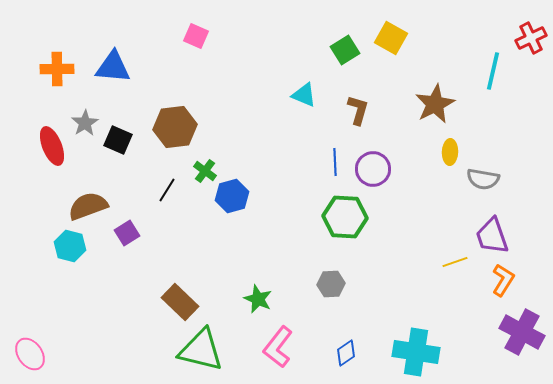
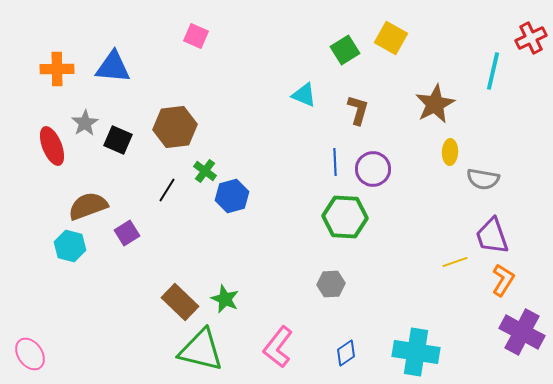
green star: moved 33 px left
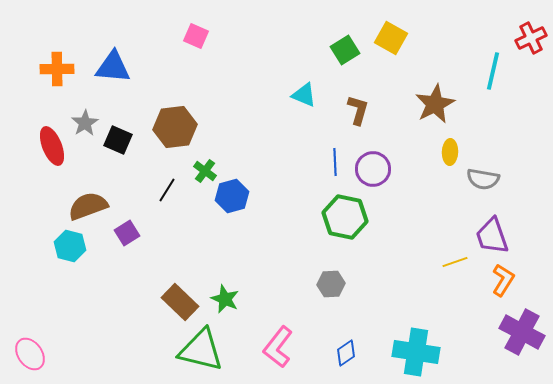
green hexagon: rotated 9 degrees clockwise
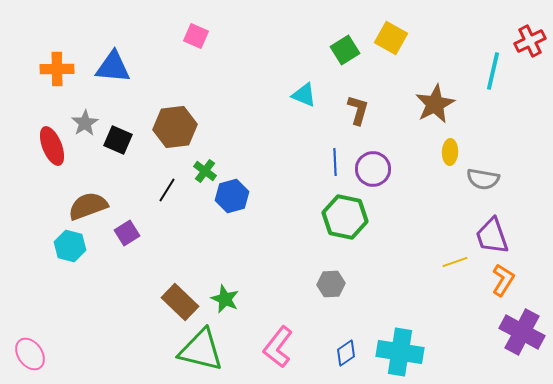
red cross: moved 1 px left, 3 px down
cyan cross: moved 16 px left
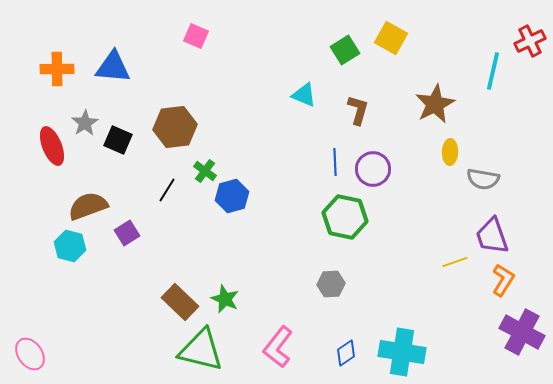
cyan cross: moved 2 px right
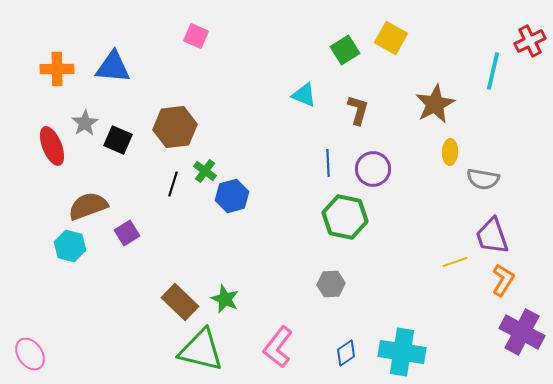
blue line: moved 7 px left, 1 px down
black line: moved 6 px right, 6 px up; rotated 15 degrees counterclockwise
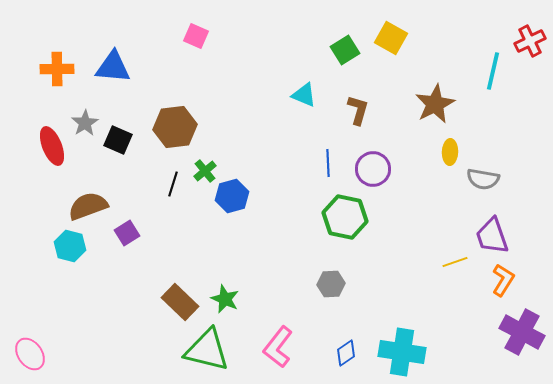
green cross: rotated 15 degrees clockwise
green triangle: moved 6 px right
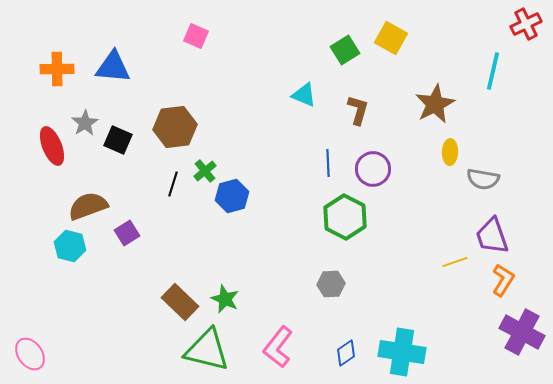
red cross: moved 4 px left, 17 px up
green hexagon: rotated 15 degrees clockwise
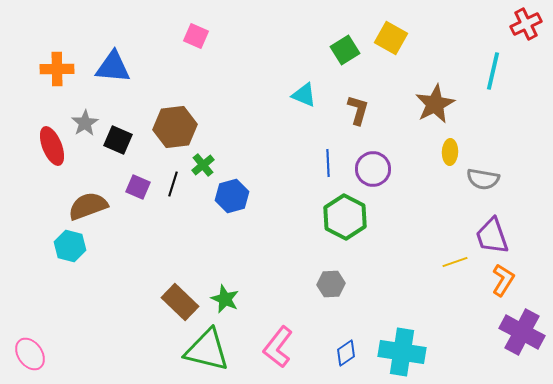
green cross: moved 2 px left, 6 px up
purple square: moved 11 px right, 46 px up; rotated 35 degrees counterclockwise
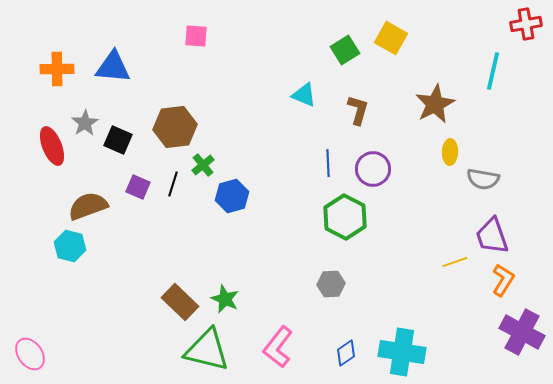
red cross: rotated 16 degrees clockwise
pink square: rotated 20 degrees counterclockwise
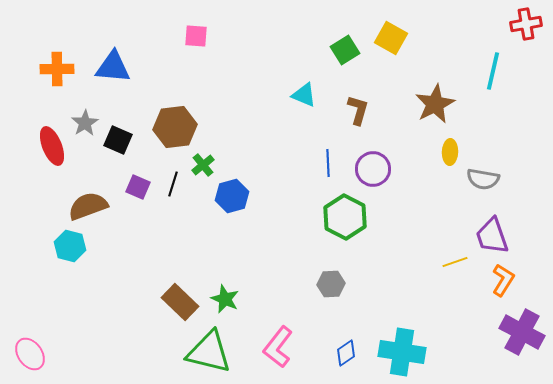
green triangle: moved 2 px right, 2 px down
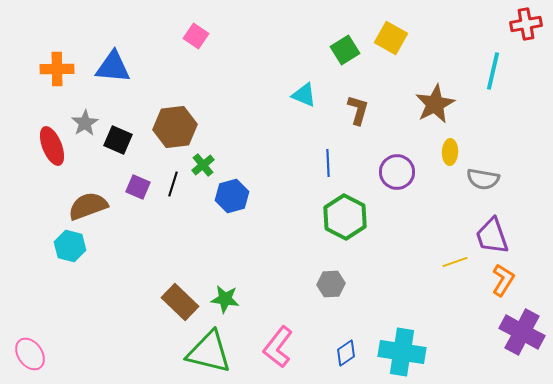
pink square: rotated 30 degrees clockwise
purple circle: moved 24 px right, 3 px down
green star: rotated 16 degrees counterclockwise
